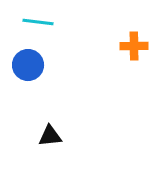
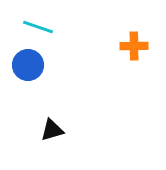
cyan line: moved 5 px down; rotated 12 degrees clockwise
black triangle: moved 2 px right, 6 px up; rotated 10 degrees counterclockwise
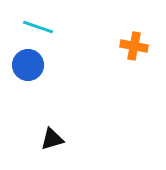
orange cross: rotated 12 degrees clockwise
black triangle: moved 9 px down
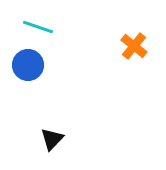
orange cross: rotated 28 degrees clockwise
black triangle: rotated 30 degrees counterclockwise
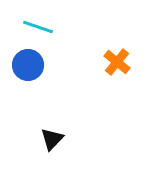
orange cross: moved 17 px left, 16 px down
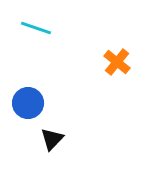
cyan line: moved 2 px left, 1 px down
blue circle: moved 38 px down
